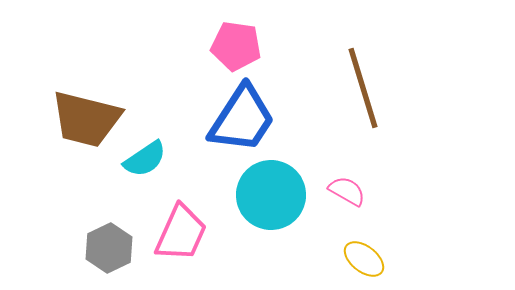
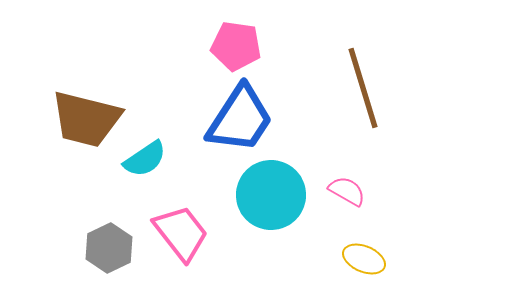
blue trapezoid: moved 2 px left
pink trapezoid: rotated 62 degrees counterclockwise
yellow ellipse: rotated 15 degrees counterclockwise
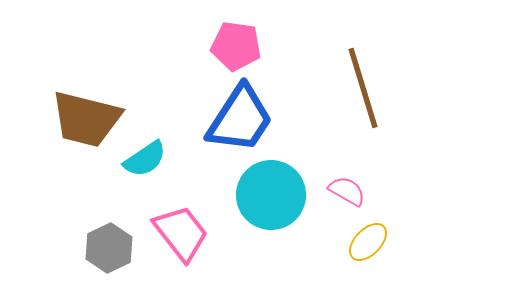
yellow ellipse: moved 4 px right, 17 px up; rotated 69 degrees counterclockwise
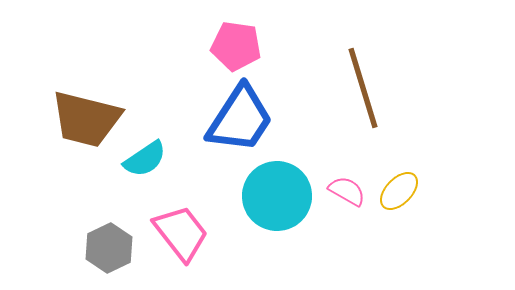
cyan circle: moved 6 px right, 1 px down
yellow ellipse: moved 31 px right, 51 px up
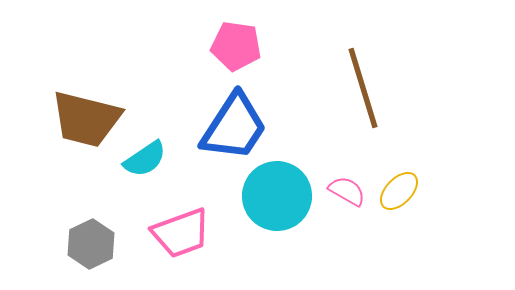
blue trapezoid: moved 6 px left, 8 px down
pink trapezoid: rotated 108 degrees clockwise
gray hexagon: moved 18 px left, 4 px up
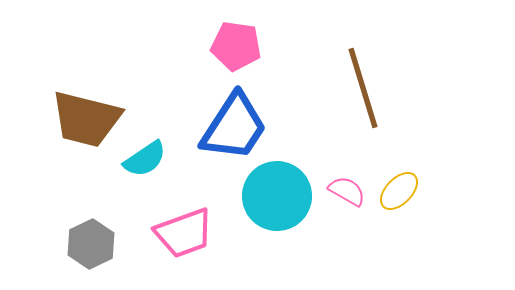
pink trapezoid: moved 3 px right
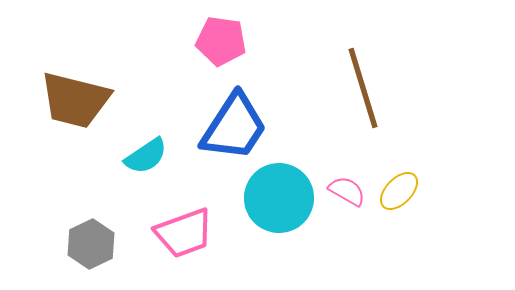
pink pentagon: moved 15 px left, 5 px up
brown trapezoid: moved 11 px left, 19 px up
cyan semicircle: moved 1 px right, 3 px up
cyan circle: moved 2 px right, 2 px down
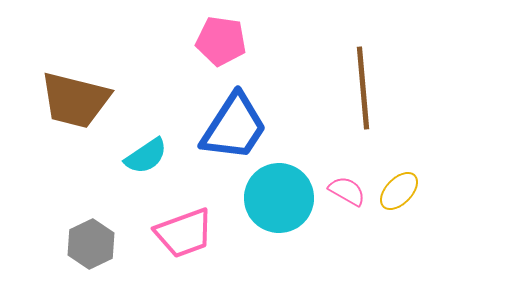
brown line: rotated 12 degrees clockwise
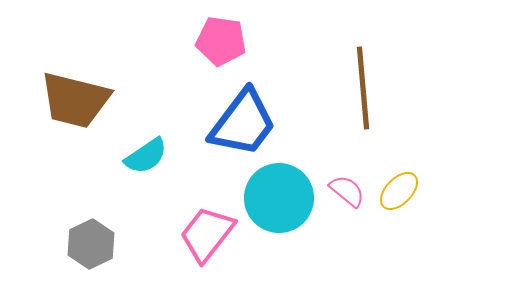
blue trapezoid: moved 9 px right, 4 px up; rotated 4 degrees clockwise
pink semicircle: rotated 9 degrees clockwise
pink trapezoid: moved 23 px right, 1 px down; rotated 148 degrees clockwise
